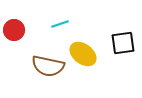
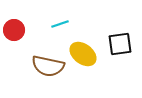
black square: moved 3 px left, 1 px down
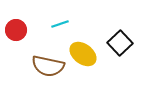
red circle: moved 2 px right
black square: moved 1 px up; rotated 35 degrees counterclockwise
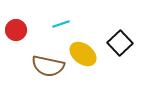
cyan line: moved 1 px right
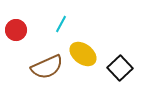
cyan line: rotated 42 degrees counterclockwise
black square: moved 25 px down
brown semicircle: moved 1 px left, 1 px down; rotated 36 degrees counterclockwise
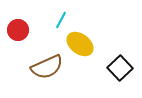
cyan line: moved 4 px up
red circle: moved 2 px right
yellow ellipse: moved 3 px left, 10 px up
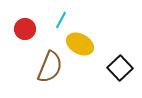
red circle: moved 7 px right, 1 px up
yellow ellipse: rotated 8 degrees counterclockwise
brown semicircle: moved 3 px right; rotated 44 degrees counterclockwise
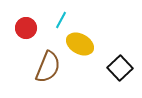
red circle: moved 1 px right, 1 px up
brown semicircle: moved 2 px left
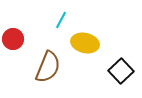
red circle: moved 13 px left, 11 px down
yellow ellipse: moved 5 px right, 1 px up; rotated 16 degrees counterclockwise
black square: moved 1 px right, 3 px down
